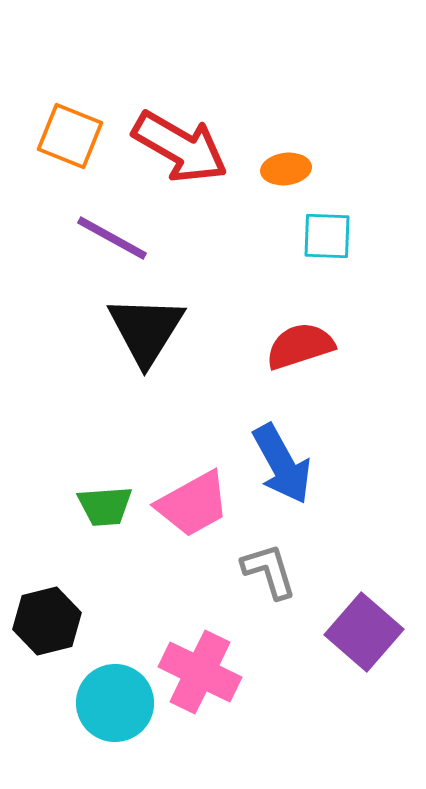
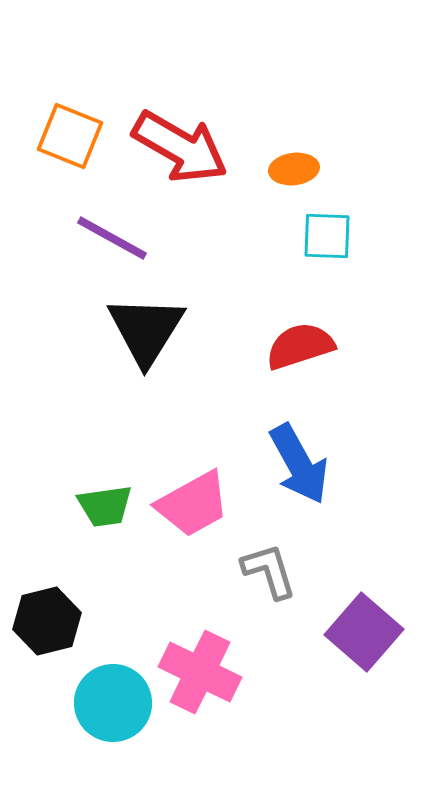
orange ellipse: moved 8 px right
blue arrow: moved 17 px right
green trapezoid: rotated 4 degrees counterclockwise
cyan circle: moved 2 px left
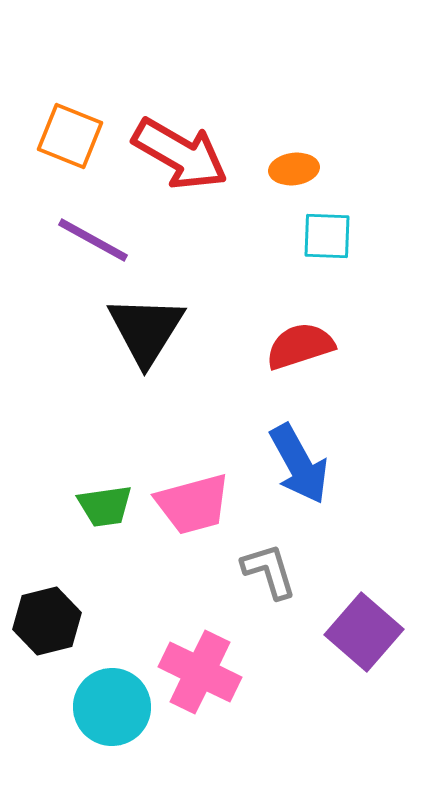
red arrow: moved 7 px down
purple line: moved 19 px left, 2 px down
pink trapezoid: rotated 14 degrees clockwise
cyan circle: moved 1 px left, 4 px down
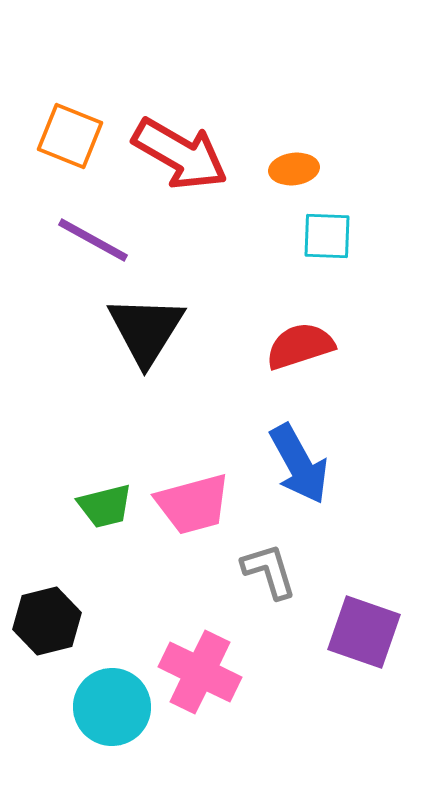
green trapezoid: rotated 6 degrees counterclockwise
purple square: rotated 22 degrees counterclockwise
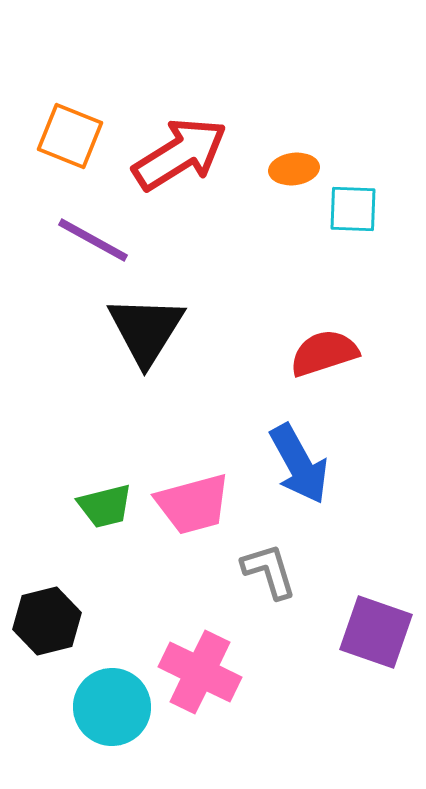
red arrow: rotated 62 degrees counterclockwise
cyan square: moved 26 px right, 27 px up
red semicircle: moved 24 px right, 7 px down
purple square: moved 12 px right
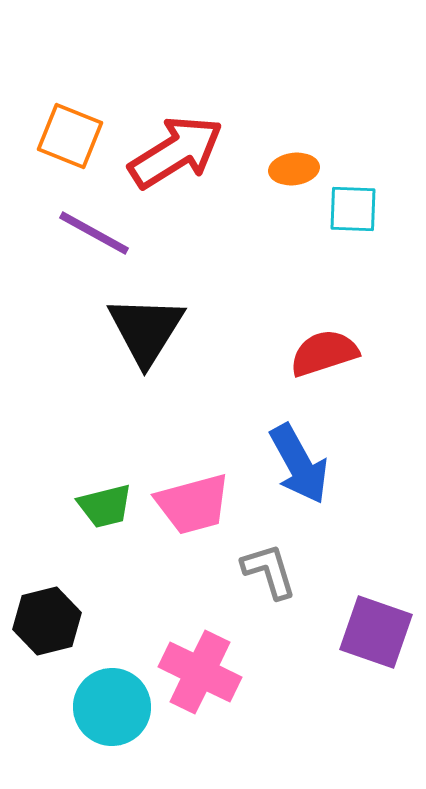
red arrow: moved 4 px left, 2 px up
purple line: moved 1 px right, 7 px up
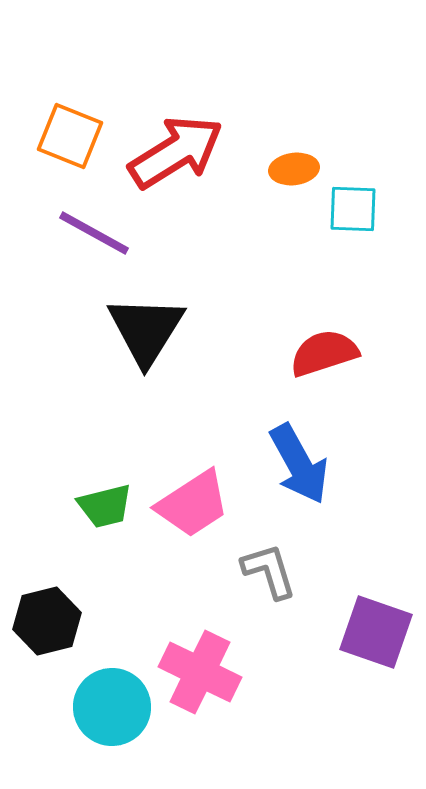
pink trapezoid: rotated 18 degrees counterclockwise
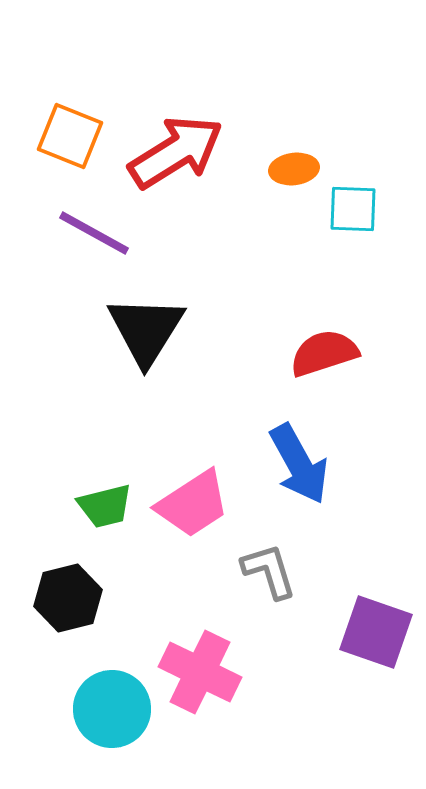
black hexagon: moved 21 px right, 23 px up
cyan circle: moved 2 px down
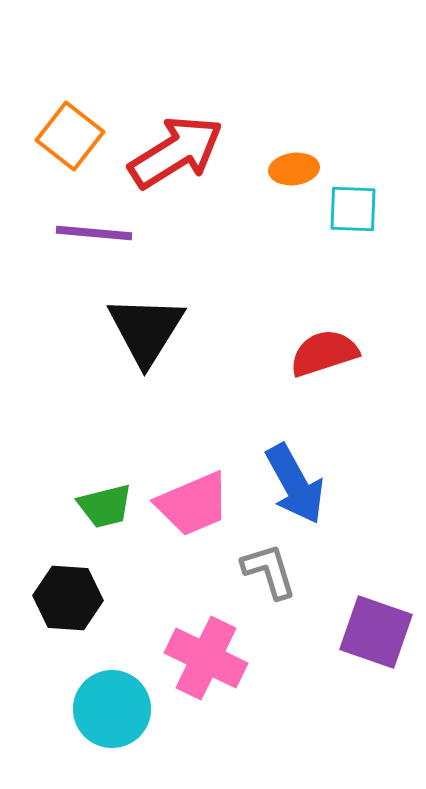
orange square: rotated 16 degrees clockwise
purple line: rotated 24 degrees counterclockwise
blue arrow: moved 4 px left, 20 px down
pink trapezoid: rotated 10 degrees clockwise
black hexagon: rotated 18 degrees clockwise
pink cross: moved 6 px right, 14 px up
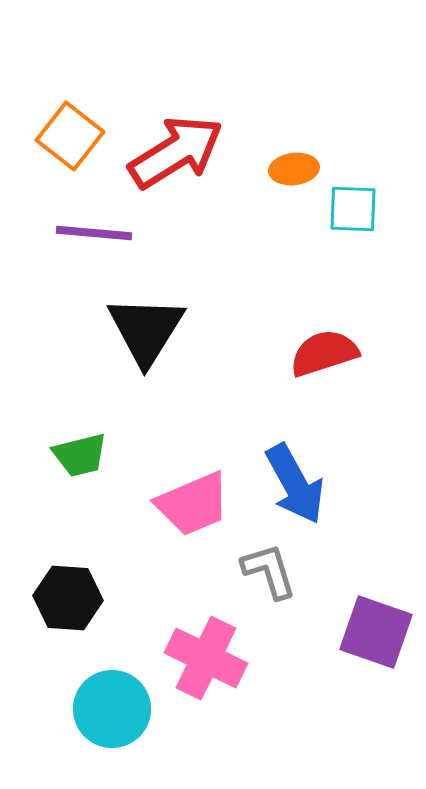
green trapezoid: moved 25 px left, 51 px up
